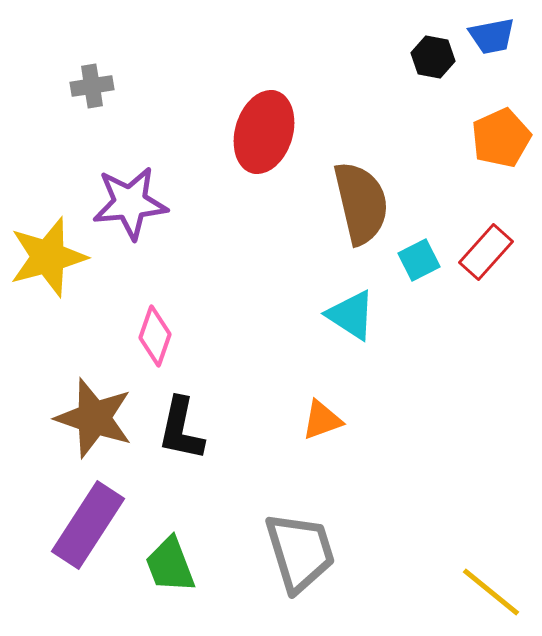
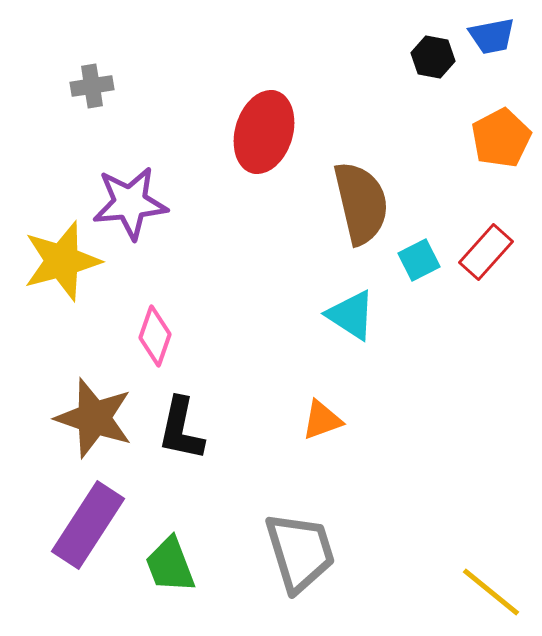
orange pentagon: rotated 4 degrees counterclockwise
yellow star: moved 14 px right, 4 px down
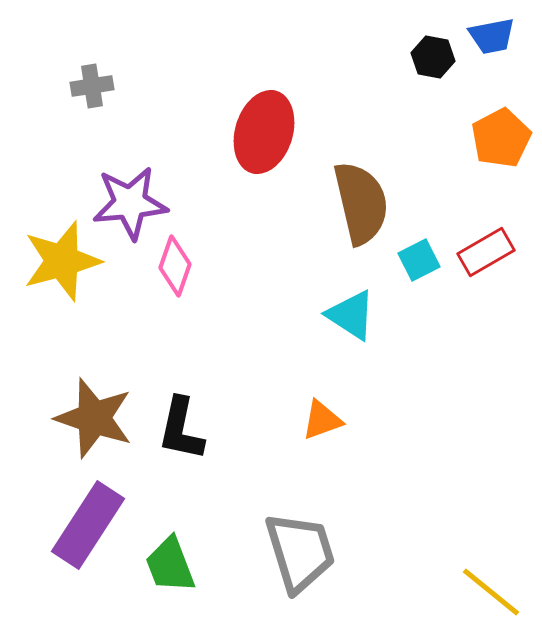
red rectangle: rotated 18 degrees clockwise
pink diamond: moved 20 px right, 70 px up
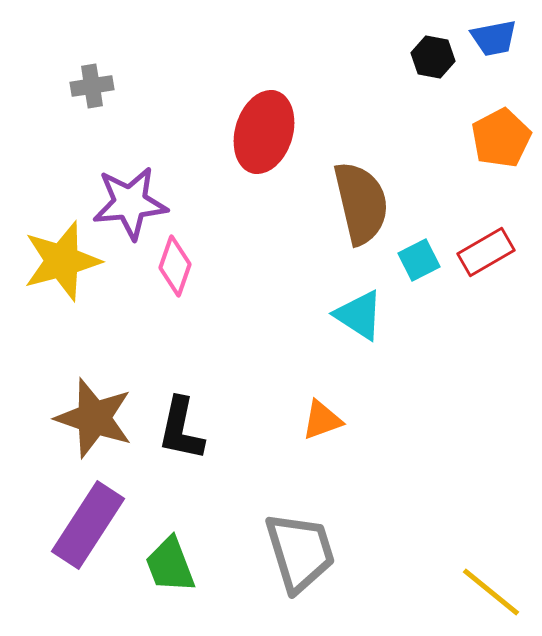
blue trapezoid: moved 2 px right, 2 px down
cyan triangle: moved 8 px right
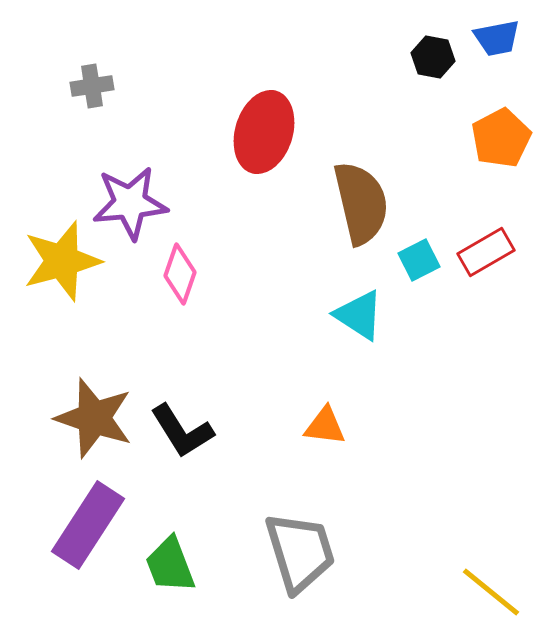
blue trapezoid: moved 3 px right
pink diamond: moved 5 px right, 8 px down
orange triangle: moved 3 px right, 6 px down; rotated 27 degrees clockwise
black L-shape: moved 1 px right, 2 px down; rotated 44 degrees counterclockwise
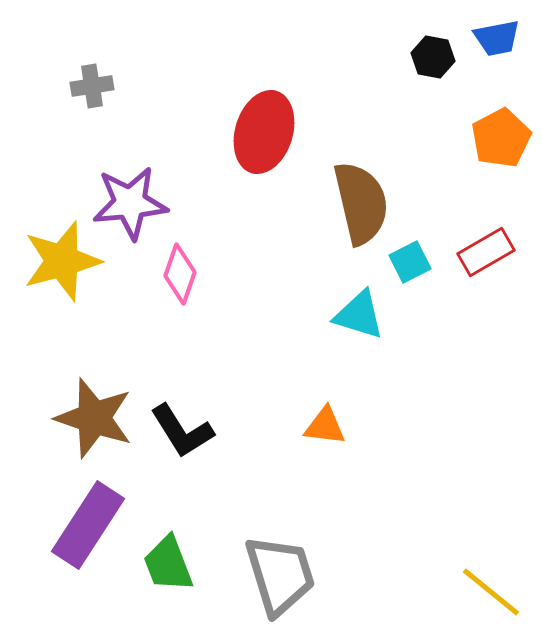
cyan square: moved 9 px left, 2 px down
cyan triangle: rotated 16 degrees counterclockwise
gray trapezoid: moved 20 px left, 23 px down
green trapezoid: moved 2 px left, 1 px up
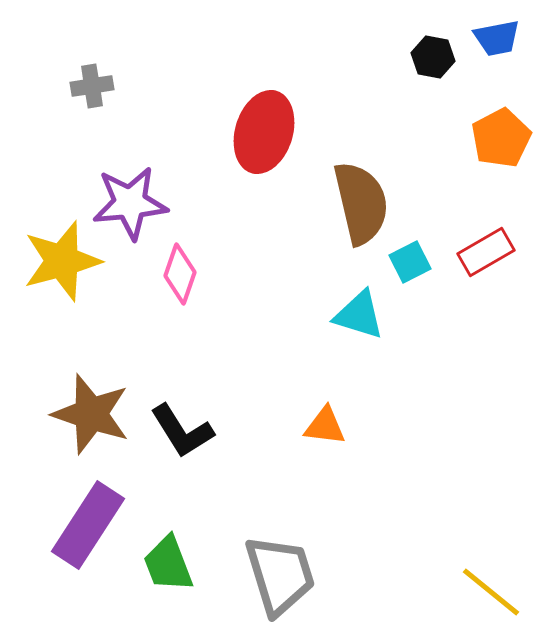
brown star: moved 3 px left, 4 px up
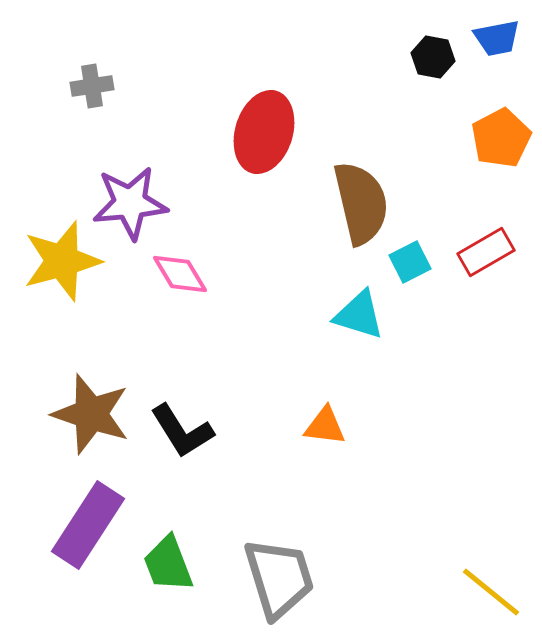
pink diamond: rotated 50 degrees counterclockwise
gray trapezoid: moved 1 px left, 3 px down
